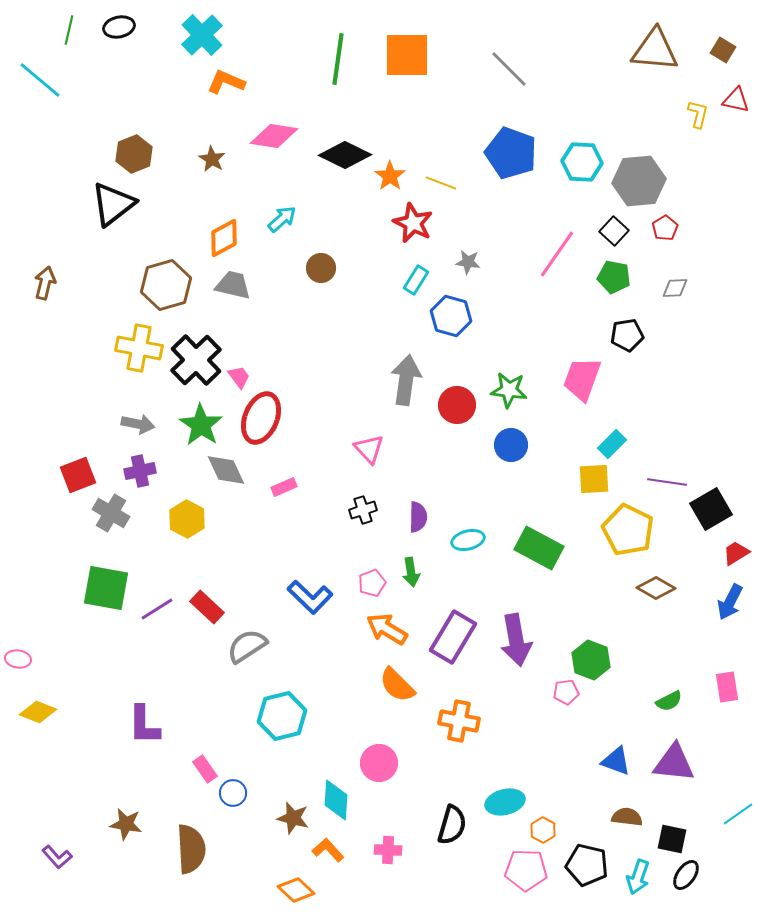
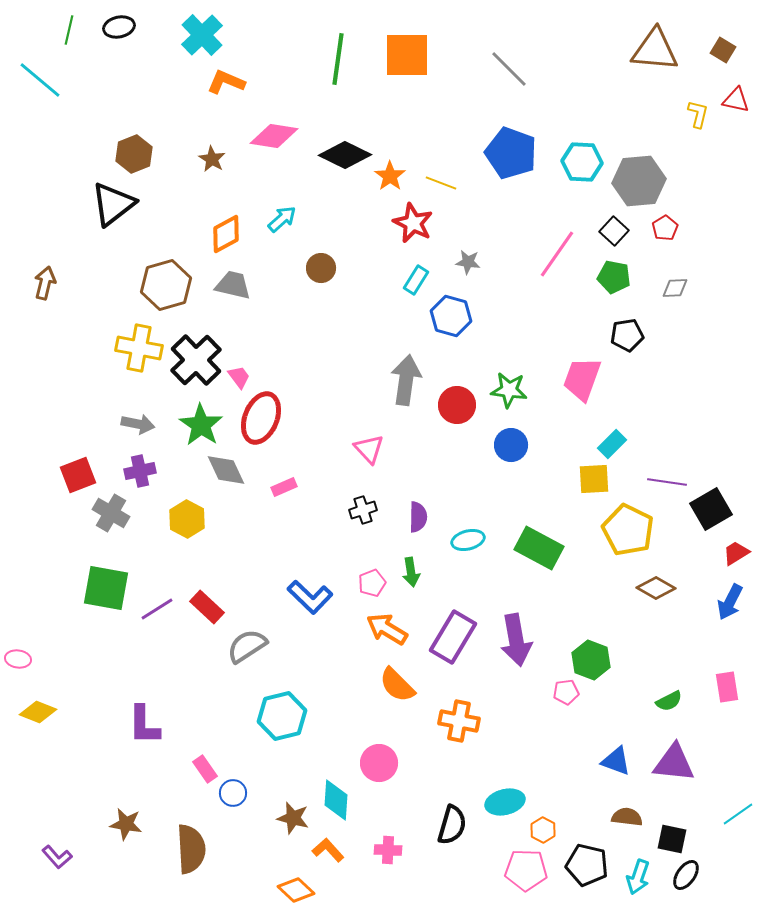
orange diamond at (224, 238): moved 2 px right, 4 px up
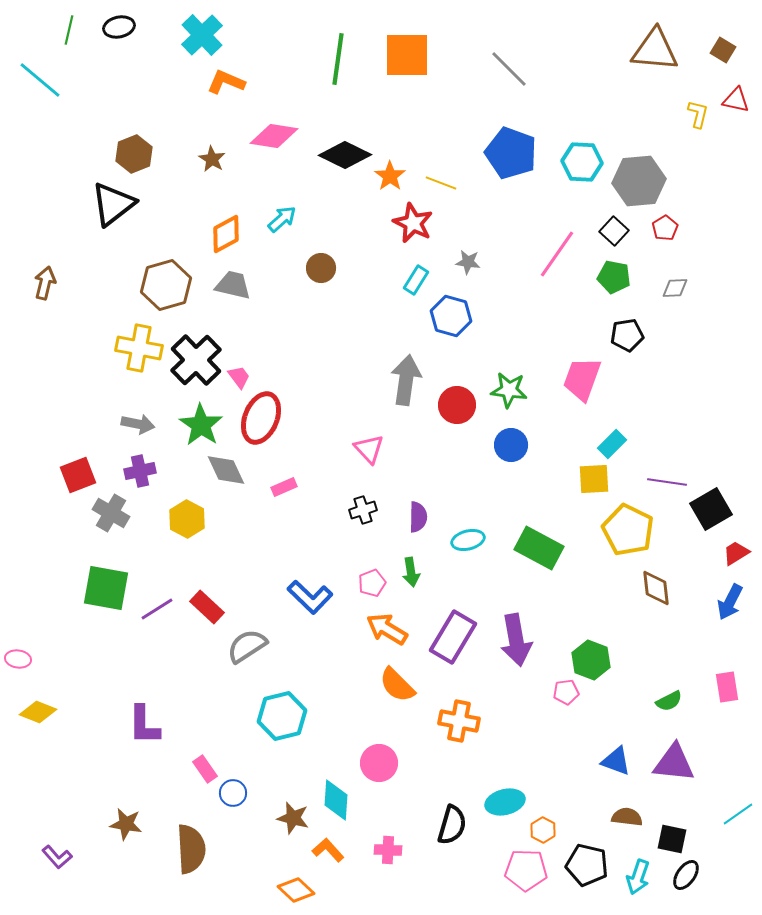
brown diamond at (656, 588): rotated 54 degrees clockwise
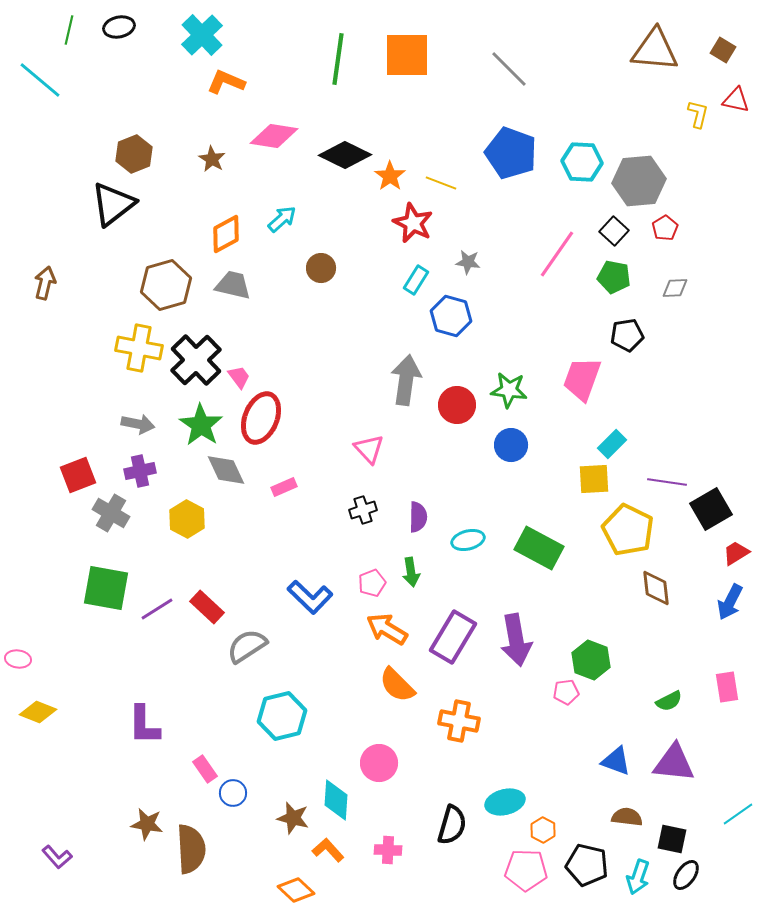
brown star at (126, 824): moved 21 px right
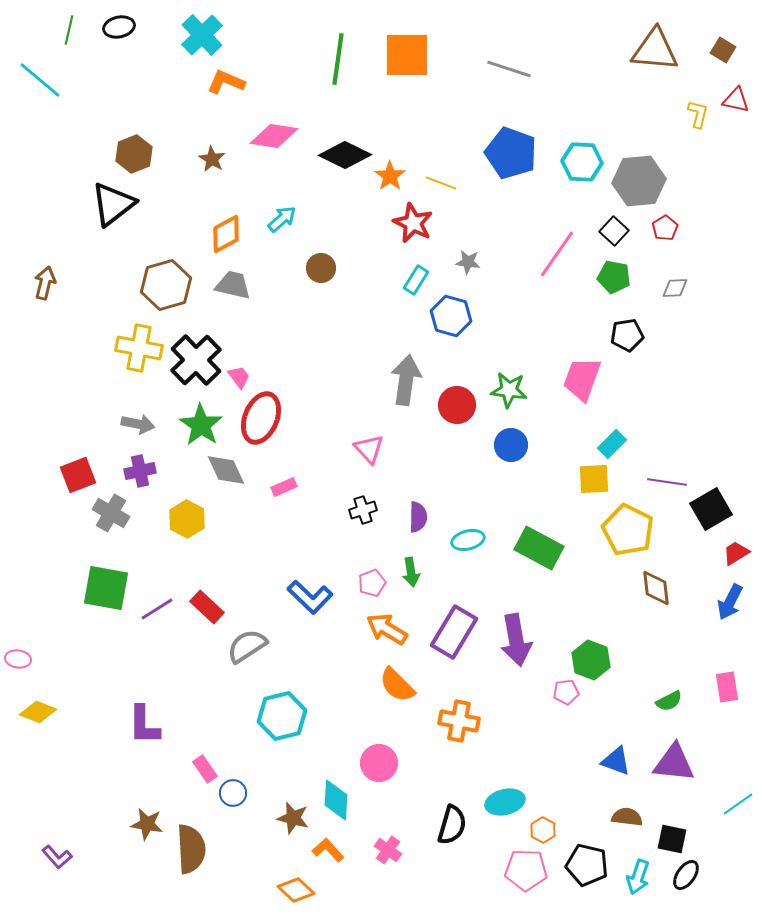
gray line at (509, 69): rotated 27 degrees counterclockwise
purple rectangle at (453, 637): moved 1 px right, 5 px up
cyan line at (738, 814): moved 10 px up
pink cross at (388, 850): rotated 32 degrees clockwise
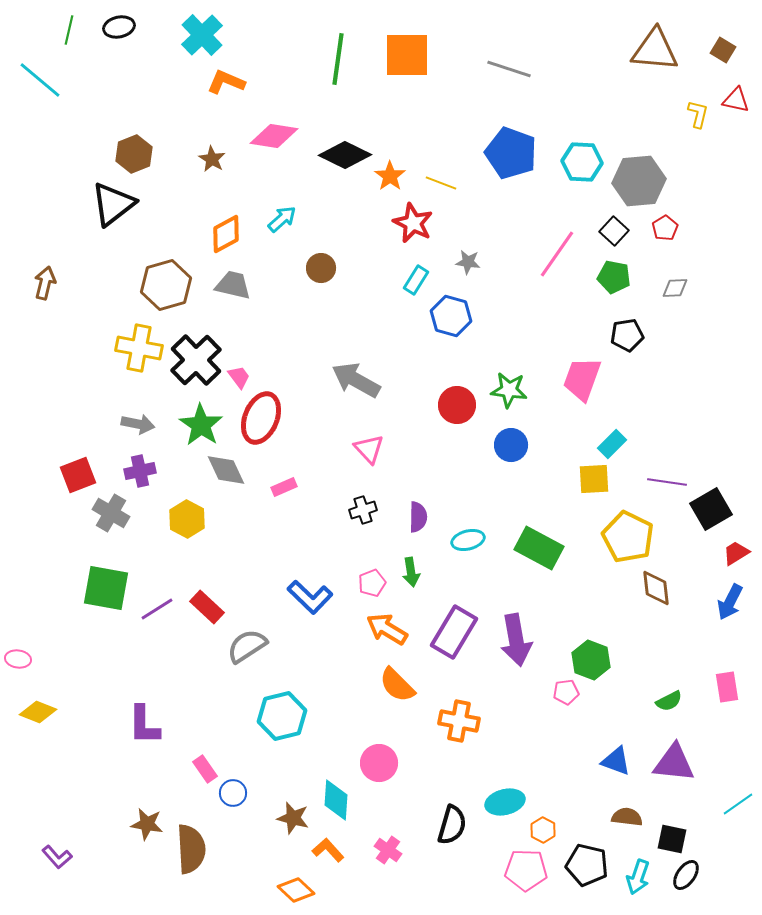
gray arrow at (406, 380): moved 50 px left; rotated 69 degrees counterclockwise
yellow pentagon at (628, 530): moved 7 px down
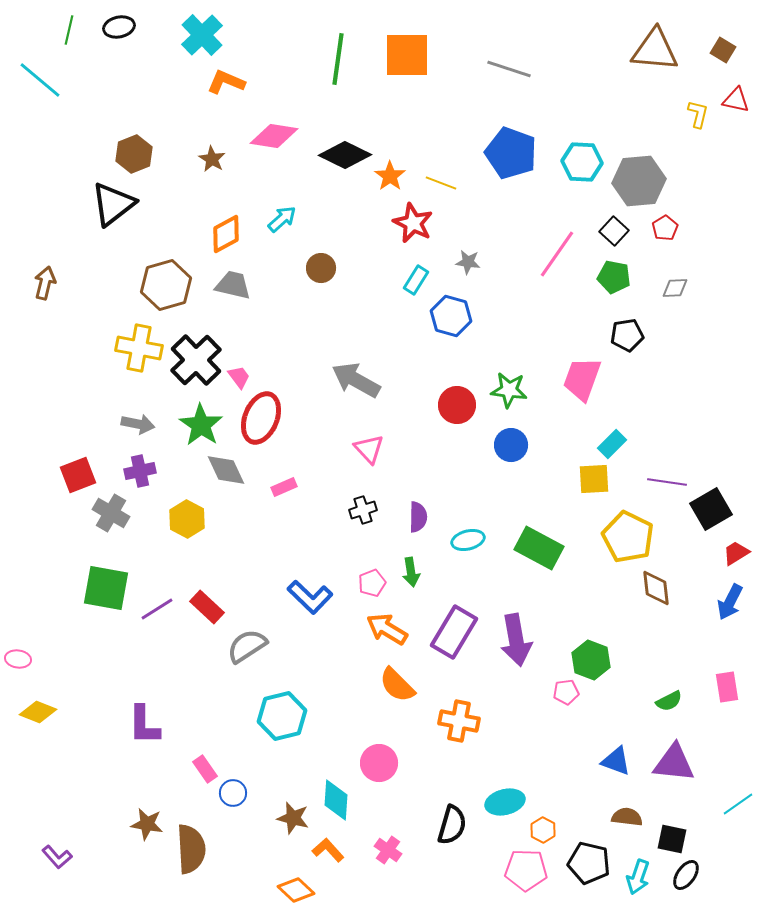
black pentagon at (587, 865): moved 2 px right, 2 px up
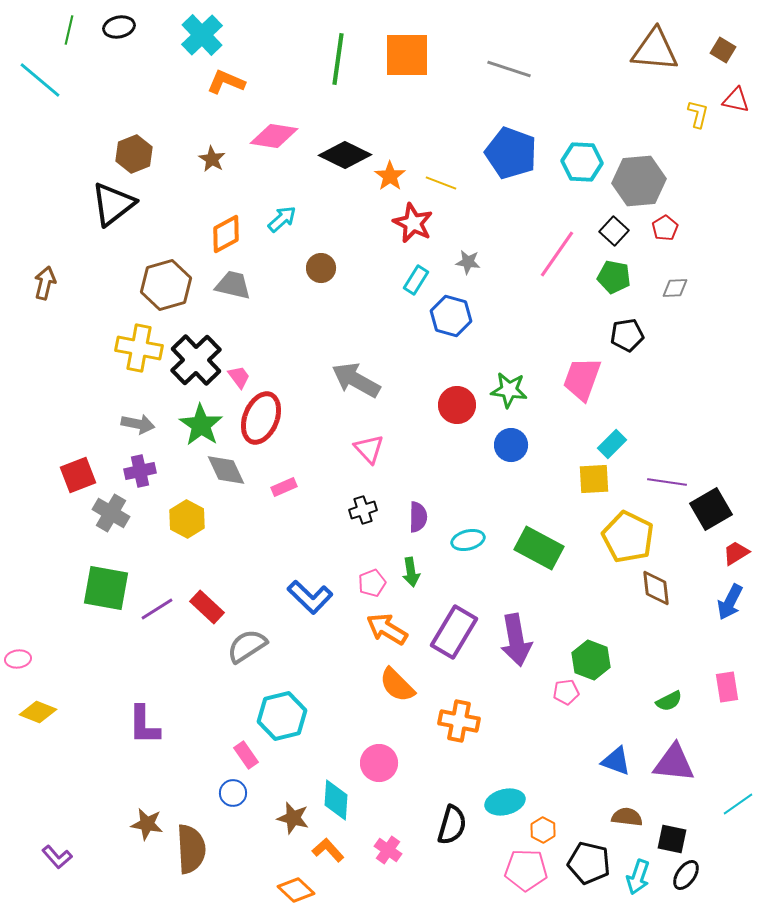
pink ellipse at (18, 659): rotated 15 degrees counterclockwise
pink rectangle at (205, 769): moved 41 px right, 14 px up
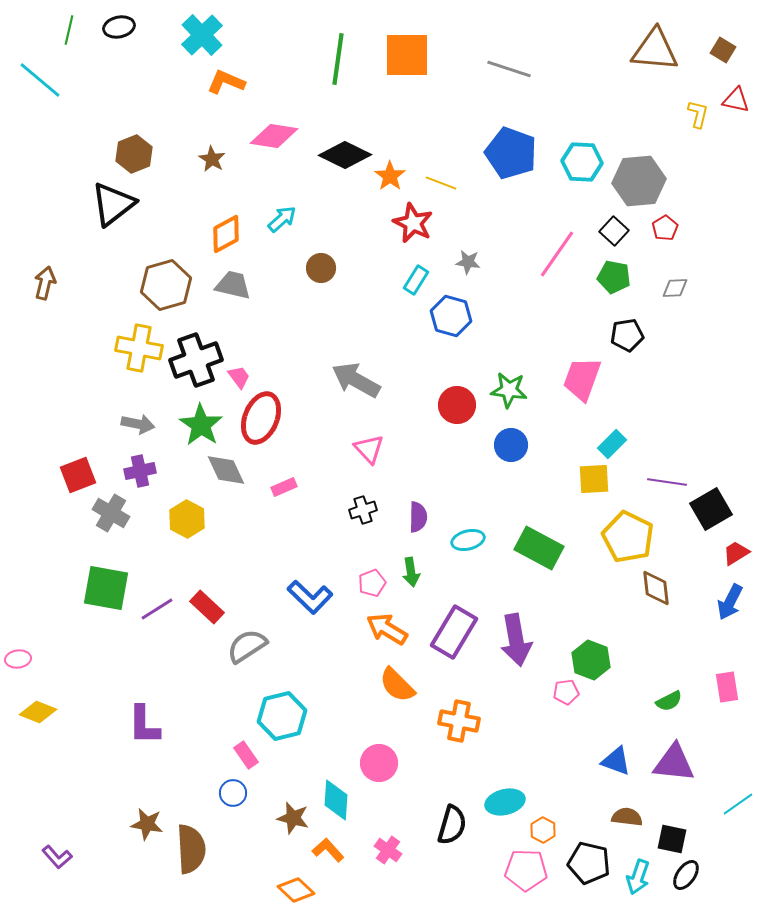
black cross at (196, 360): rotated 24 degrees clockwise
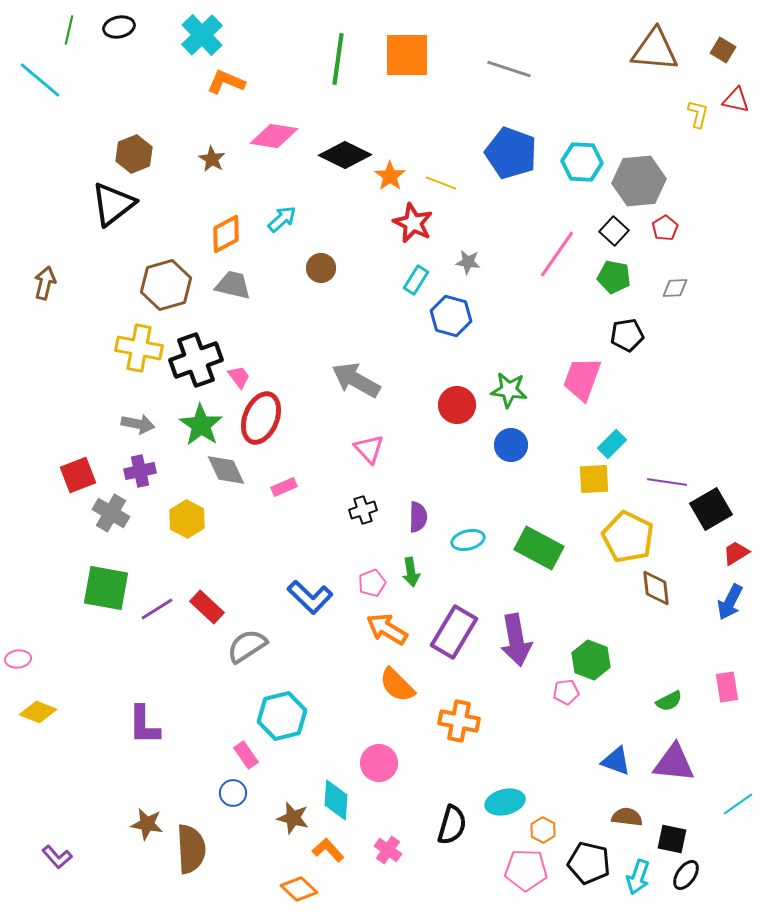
orange diamond at (296, 890): moved 3 px right, 1 px up
